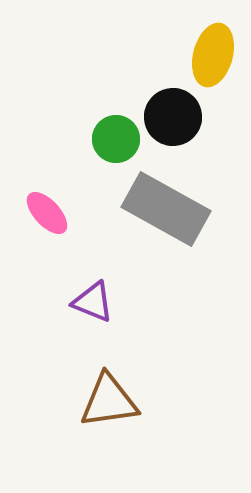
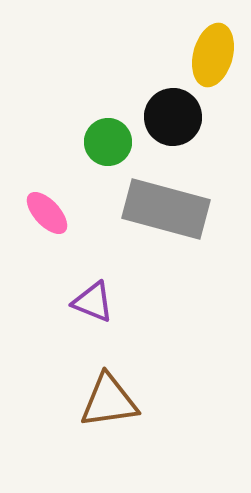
green circle: moved 8 px left, 3 px down
gray rectangle: rotated 14 degrees counterclockwise
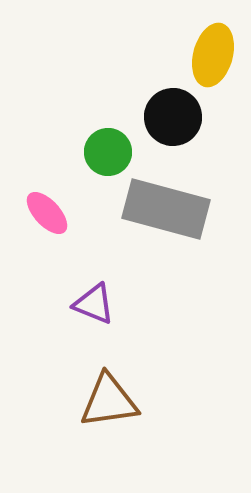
green circle: moved 10 px down
purple triangle: moved 1 px right, 2 px down
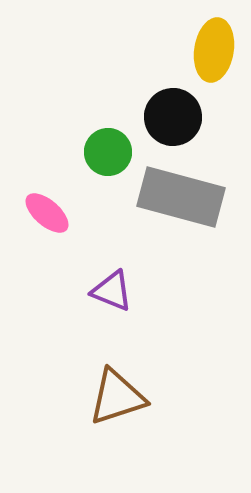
yellow ellipse: moved 1 px right, 5 px up; rotated 6 degrees counterclockwise
gray rectangle: moved 15 px right, 12 px up
pink ellipse: rotated 6 degrees counterclockwise
purple triangle: moved 18 px right, 13 px up
brown triangle: moved 8 px right, 4 px up; rotated 10 degrees counterclockwise
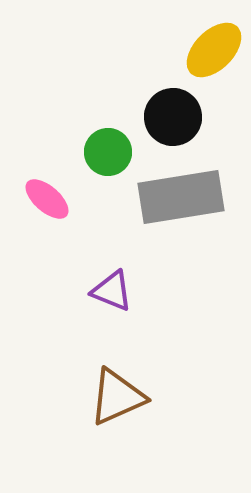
yellow ellipse: rotated 36 degrees clockwise
gray rectangle: rotated 24 degrees counterclockwise
pink ellipse: moved 14 px up
brown triangle: rotated 6 degrees counterclockwise
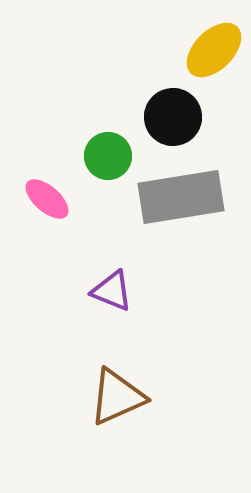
green circle: moved 4 px down
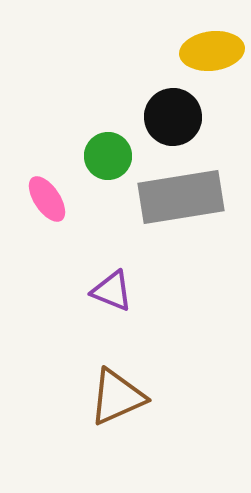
yellow ellipse: moved 2 px left, 1 px down; rotated 38 degrees clockwise
pink ellipse: rotated 15 degrees clockwise
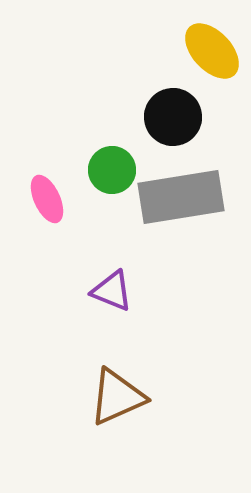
yellow ellipse: rotated 54 degrees clockwise
green circle: moved 4 px right, 14 px down
pink ellipse: rotated 9 degrees clockwise
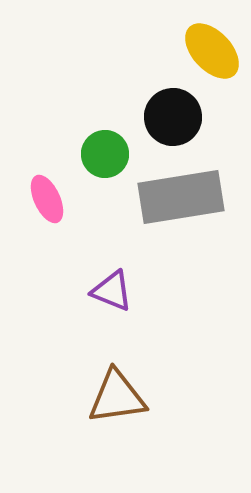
green circle: moved 7 px left, 16 px up
brown triangle: rotated 16 degrees clockwise
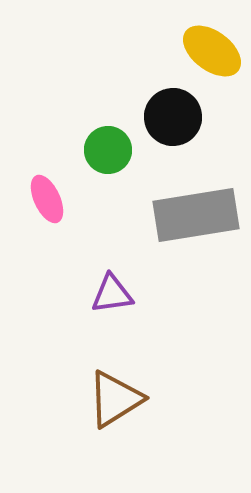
yellow ellipse: rotated 10 degrees counterclockwise
green circle: moved 3 px right, 4 px up
gray rectangle: moved 15 px right, 18 px down
purple triangle: moved 3 px down; rotated 30 degrees counterclockwise
brown triangle: moved 2 px left, 2 px down; rotated 24 degrees counterclockwise
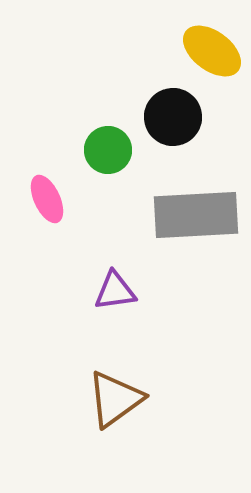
gray rectangle: rotated 6 degrees clockwise
purple triangle: moved 3 px right, 3 px up
brown triangle: rotated 4 degrees counterclockwise
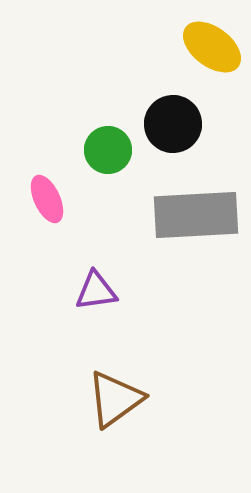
yellow ellipse: moved 4 px up
black circle: moved 7 px down
purple triangle: moved 19 px left
